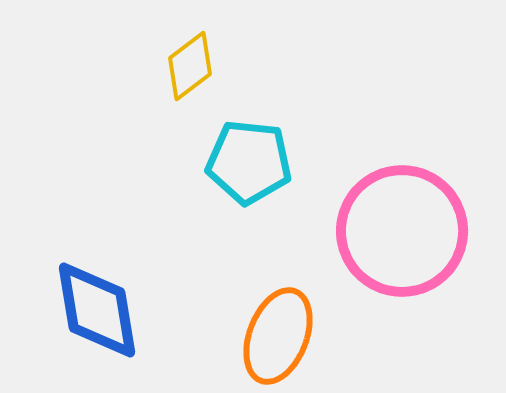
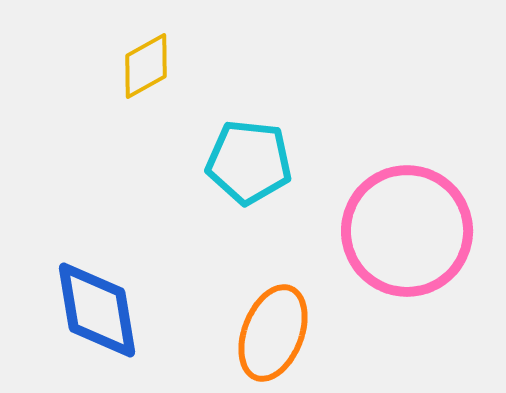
yellow diamond: moved 44 px left; rotated 8 degrees clockwise
pink circle: moved 5 px right
orange ellipse: moved 5 px left, 3 px up
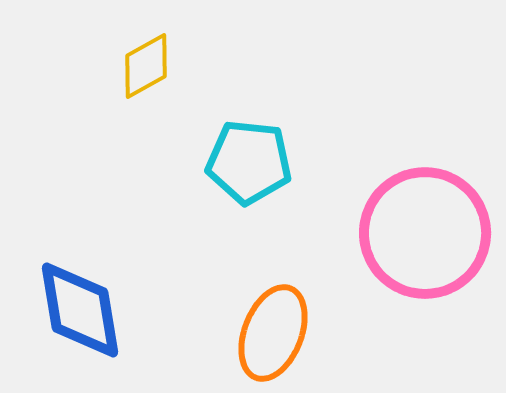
pink circle: moved 18 px right, 2 px down
blue diamond: moved 17 px left
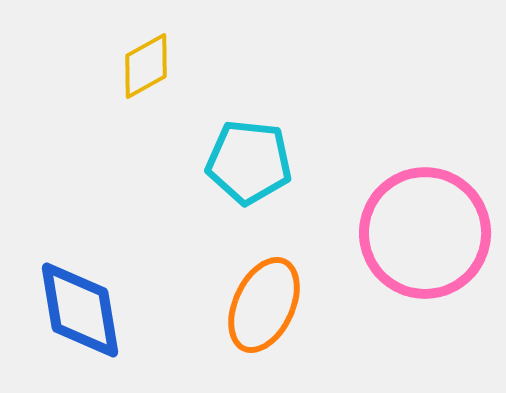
orange ellipse: moved 9 px left, 28 px up; rotated 4 degrees clockwise
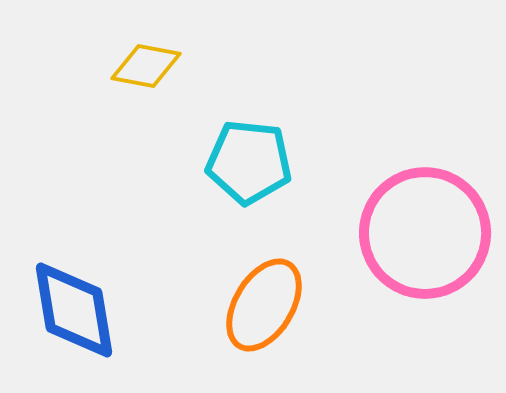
yellow diamond: rotated 40 degrees clockwise
orange ellipse: rotated 6 degrees clockwise
blue diamond: moved 6 px left
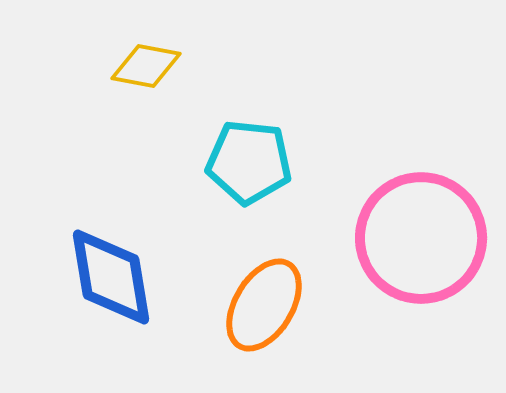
pink circle: moved 4 px left, 5 px down
blue diamond: moved 37 px right, 33 px up
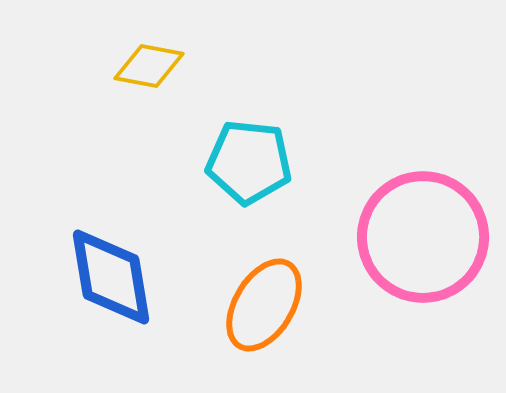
yellow diamond: moved 3 px right
pink circle: moved 2 px right, 1 px up
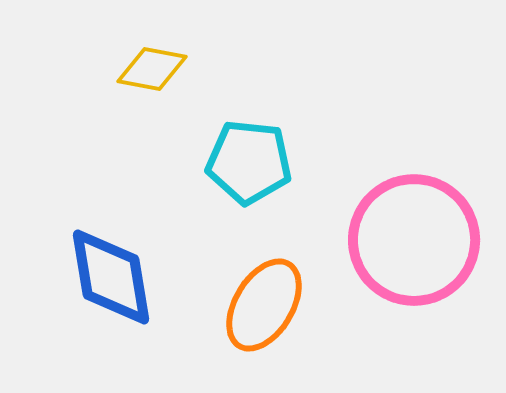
yellow diamond: moved 3 px right, 3 px down
pink circle: moved 9 px left, 3 px down
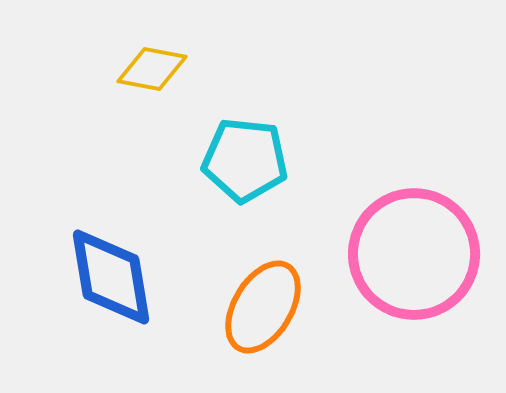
cyan pentagon: moved 4 px left, 2 px up
pink circle: moved 14 px down
orange ellipse: moved 1 px left, 2 px down
